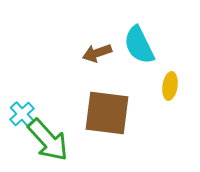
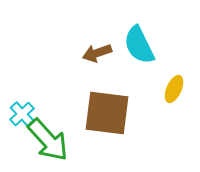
yellow ellipse: moved 4 px right, 3 px down; rotated 16 degrees clockwise
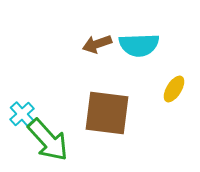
cyan semicircle: rotated 66 degrees counterclockwise
brown arrow: moved 9 px up
yellow ellipse: rotated 8 degrees clockwise
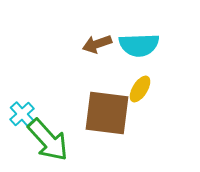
yellow ellipse: moved 34 px left
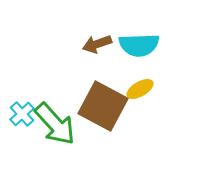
yellow ellipse: rotated 28 degrees clockwise
brown square: moved 4 px left, 7 px up; rotated 21 degrees clockwise
green arrow: moved 7 px right, 16 px up
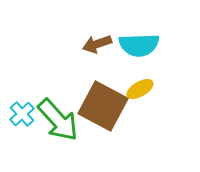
green arrow: moved 3 px right, 4 px up
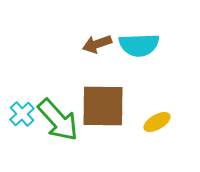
yellow ellipse: moved 17 px right, 33 px down
brown square: rotated 27 degrees counterclockwise
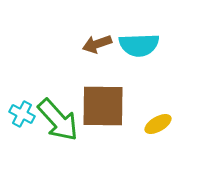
cyan cross: rotated 20 degrees counterclockwise
yellow ellipse: moved 1 px right, 2 px down
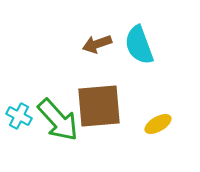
cyan semicircle: rotated 72 degrees clockwise
brown square: moved 4 px left; rotated 6 degrees counterclockwise
cyan cross: moved 3 px left, 2 px down
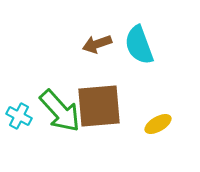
green arrow: moved 2 px right, 9 px up
